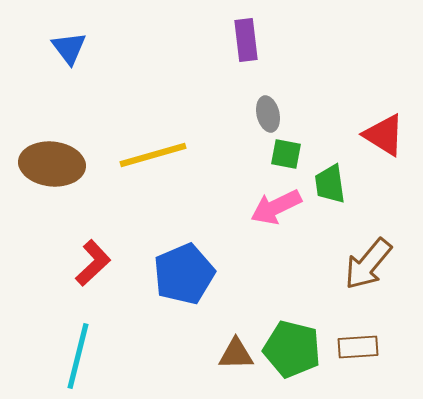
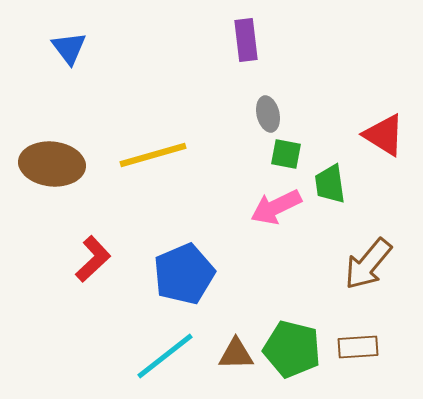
red L-shape: moved 4 px up
cyan line: moved 87 px right; rotated 38 degrees clockwise
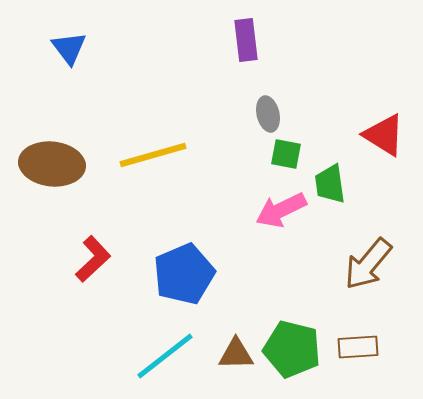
pink arrow: moved 5 px right, 3 px down
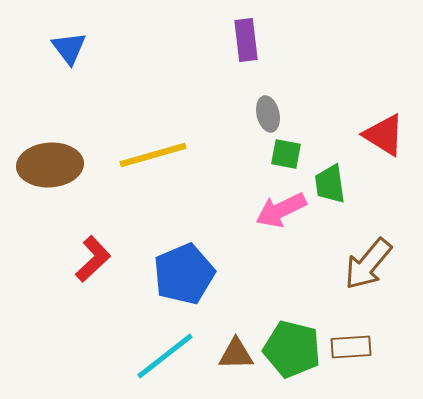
brown ellipse: moved 2 px left, 1 px down; rotated 10 degrees counterclockwise
brown rectangle: moved 7 px left
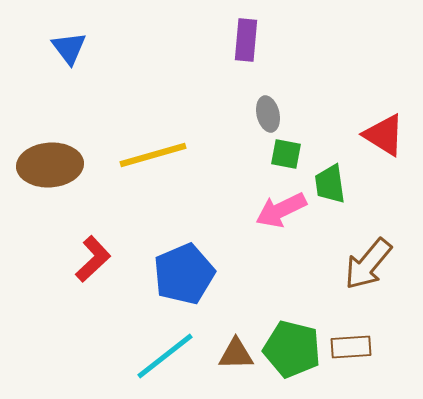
purple rectangle: rotated 12 degrees clockwise
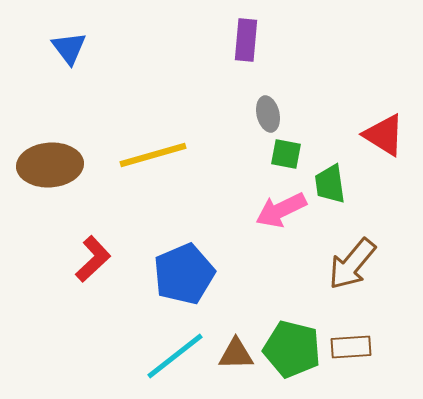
brown arrow: moved 16 px left
cyan line: moved 10 px right
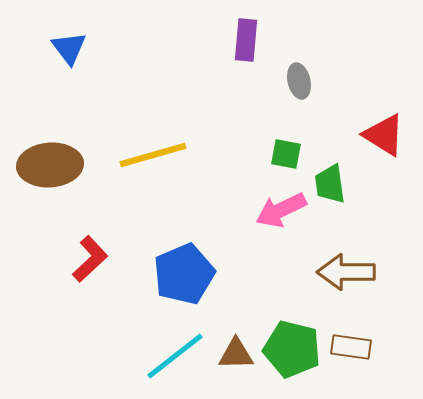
gray ellipse: moved 31 px right, 33 px up
red L-shape: moved 3 px left
brown arrow: moved 6 px left, 8 px down; rotated 50 degrees clockwise
brown rectangle: rotated 12 degrees clockwise
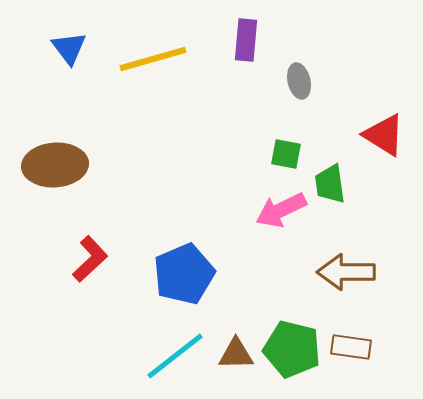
yellow line: moved 96 px up
brown ellipse: moved 5 px right
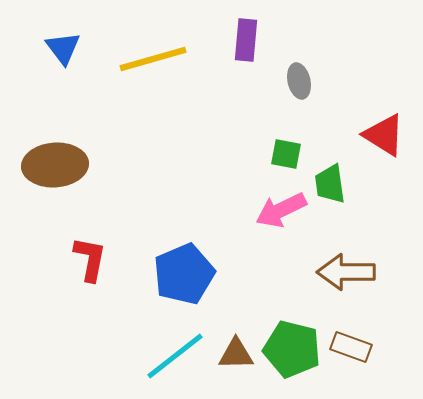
blue triangle: moved 6 px left
red L-shape: rotated 36 degrees counterclockwise
brown rectangle: rotated 12 degrees clockwise
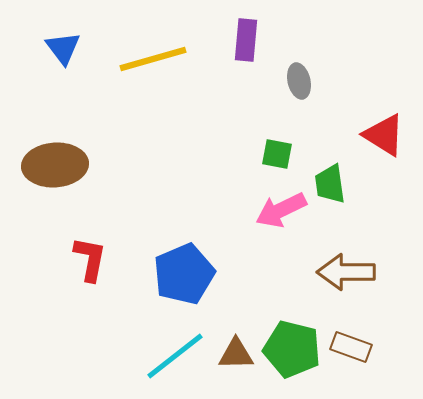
green square: moved 9 px left
